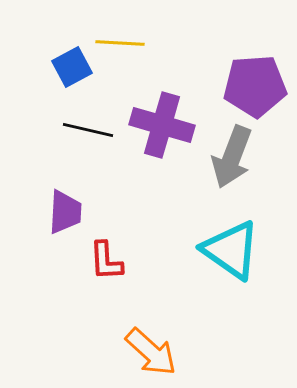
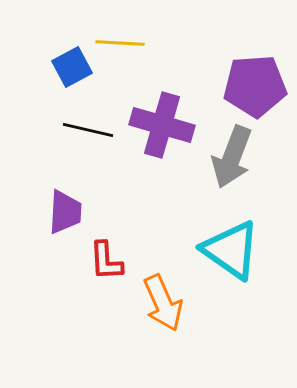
orange arrow: moved 12 px right, 49 px up; rotated 24 degrees clockwise
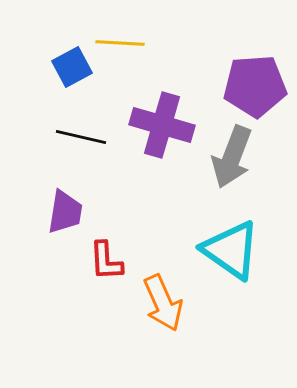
black line: moved 7 px left, 7 px down
purple trapezoid: rotated 6 degrees clockwise
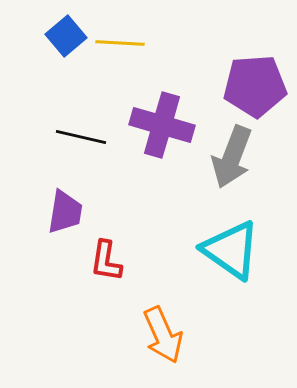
blue square: moved 6 px left, 31 px up; rotated 12 degrees counterclockwise
red L-shape: rotated 12 degrees clockwise
orange arrow: moved 32 px down
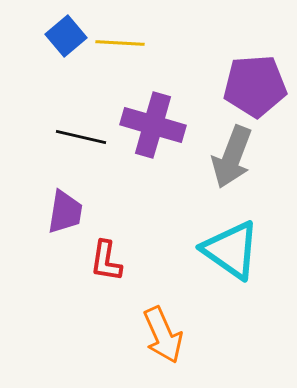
purple cross: moved 9 px left
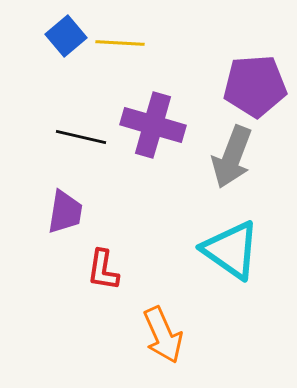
red L-shape: moved 3 px left, 9 px down
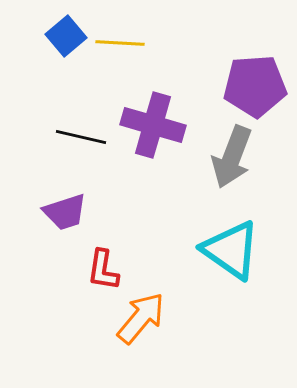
purple trapezoid: rotated 63 degrees clockwise
orange arrow: moved 22 px left, 17 px up; rotated 116 degrees counterclockwise
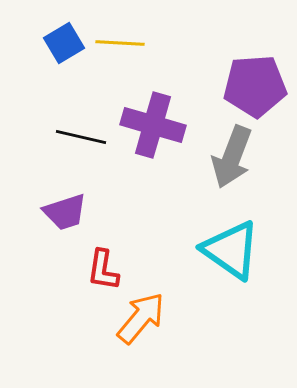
blue square: moved 2 px left, 7 px down; rotated 9 degrees clockwise
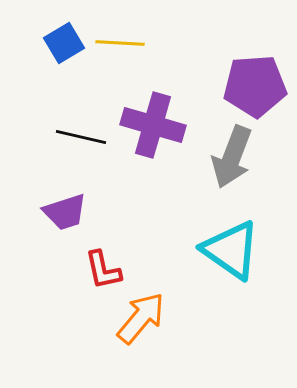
red L-shape: rotated 21 degrees counterclockwise
